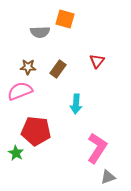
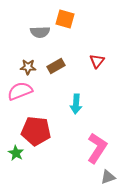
brown rectangle: moved 2 px left, 3 px up; rotated 24 degrees clockwise
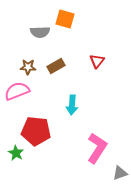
pink semicircle: moved 3 px left
cyan arrow: moved 4 px left, 1 px down
gray triangle: moved 12 px right, 4 px up
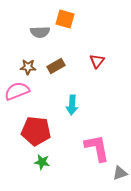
pink L-shape: rotated 44 degrees counterclockwise
green star: moved 26 px right, 9 px down; rotated 21 degrees counterclockwise
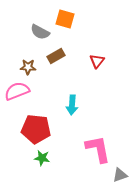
gray semicircle: rotated 30 degrees clockwise
brown rectangle: moved 10 px up
red pentagon: moved 2 px up
pink L-shape: moved 1 px right, 1 px down
green star: moved 4 px up
gray triangle: moved 2 px down
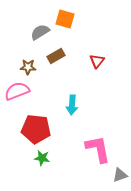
gray semicircle: rotated 120 degrees clockwise
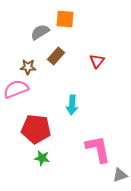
orange square: rotated 12 degrees counterclockwise
brown rectangle: rotated 18 degrees counterclockwise
pink semicircle: moved 1 px left, 2 px up
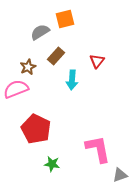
orange square: rotated 18 degrees counterclockwise
brown star: rotated 28 degrees counterclockwise
cyan arrow: moved 25 px up
red pentagon: rotated 20 degrees clockwise
green star: moved 10 px right, 6 px down
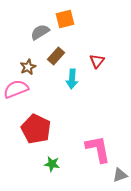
cyan arrow: moved 1 px up
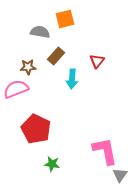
gray semicircle: rotated 42 degrees clockwise
brown star: rotated 21 degrees clockwise
pink L-shape: moved 7 px right, 2 px down
gray triangle: rotated 35 degrees counterclockwise
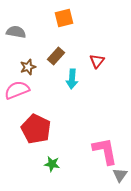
orange square: moved 1 px left, 1 px up
gray semicircle: moved 24 px left
brown star: rotated 14 degrees counterclockwise
pink semicircle: moved 1 px right, 1 px down
